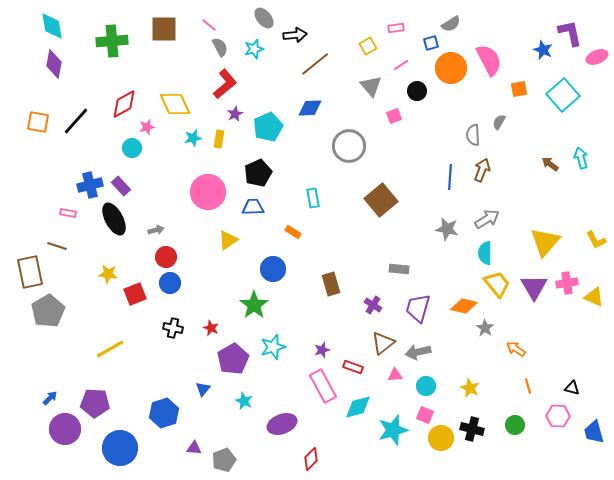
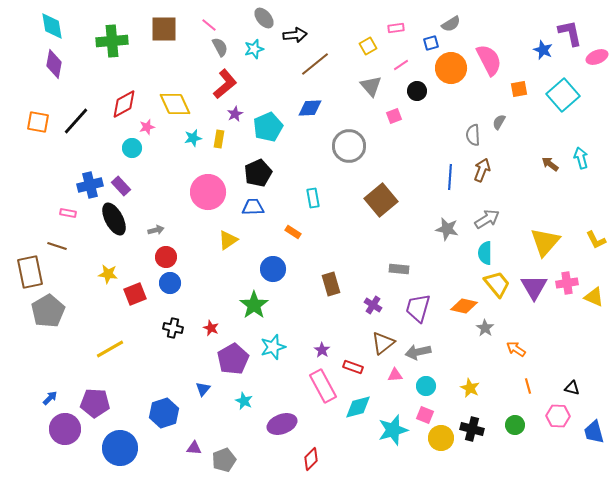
purple star at (322, 350): rotated 21 degrees counterclockwise
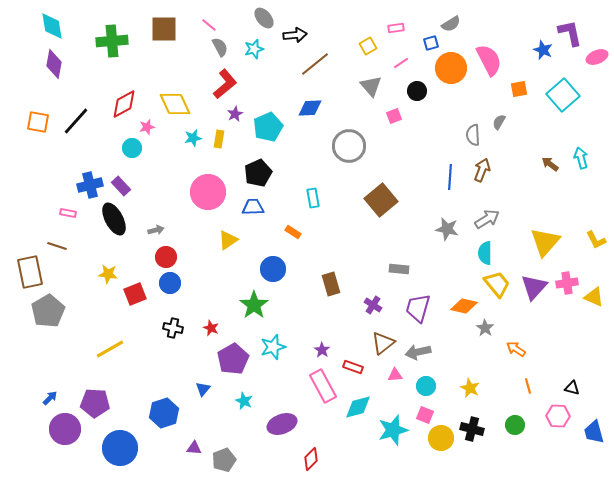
pink line at (401, 65): moved 2 px up
purple triangle at (534, 287): rotated 12 degrees clockwise
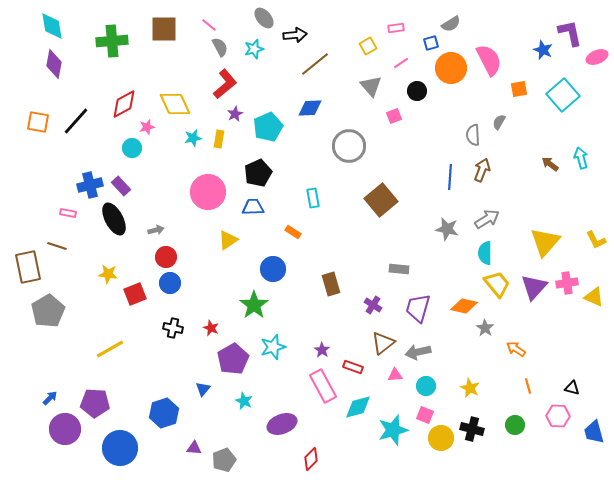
brown rectangle at (30, 272): moved 2 px left, 5 px up
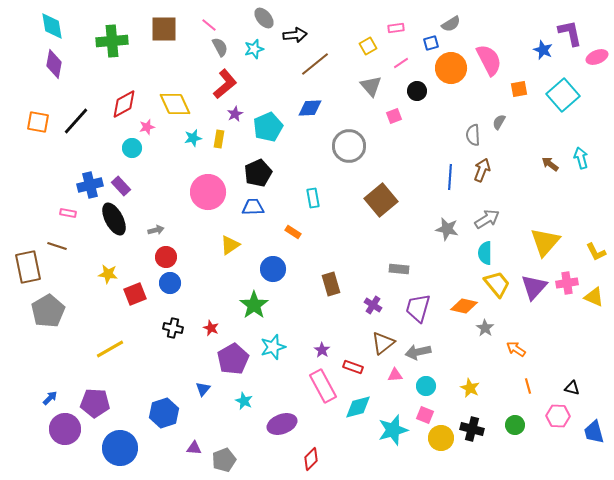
yellow triangle at (228, 240): moved 2 px right, 5 px down
yellow L-shape at (596, 240): moved 12 px down
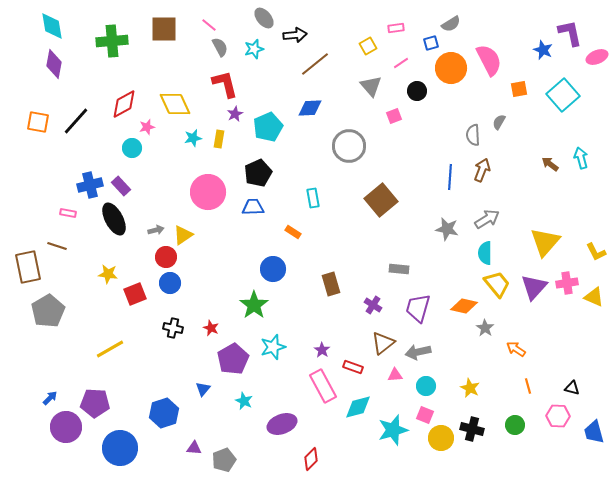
red L-shape at (225, 84): rotated 64 degrees counterclockwise
yellow triangle at (230, 245): moved 47 px left, 10 px up
purple circle at (65, 429): moved 1 px right, 2 px up
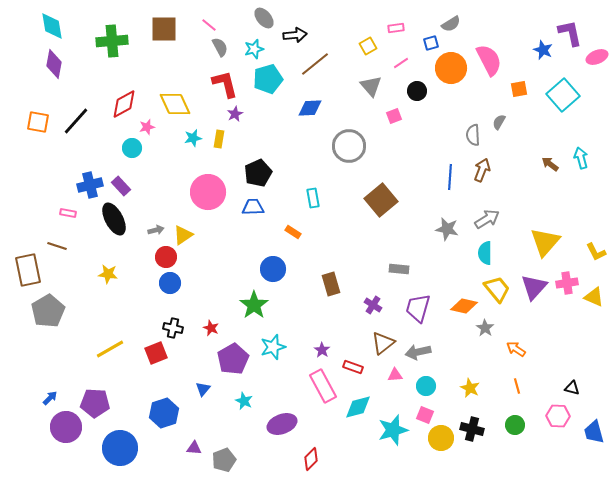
cyan pentagon at (268, 127): moved 48 px up; rotated 8 degrees clockwise
brown rectangle at (28, 267): moved 3 px down
yellow trapezoid at (497, 284): moved 5 px down
red square at (135, 294): moved 21 px right, 59 px down
orange line at (528, 386): moved 11 px left
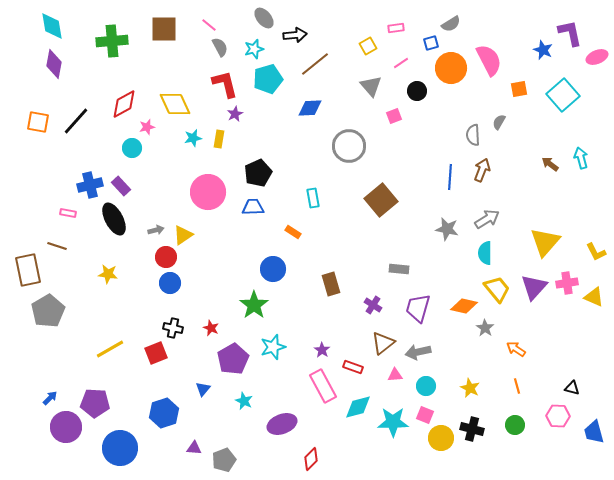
cyan star at (393, 430): moved 8 px up; rotated 16 degrees clockwise
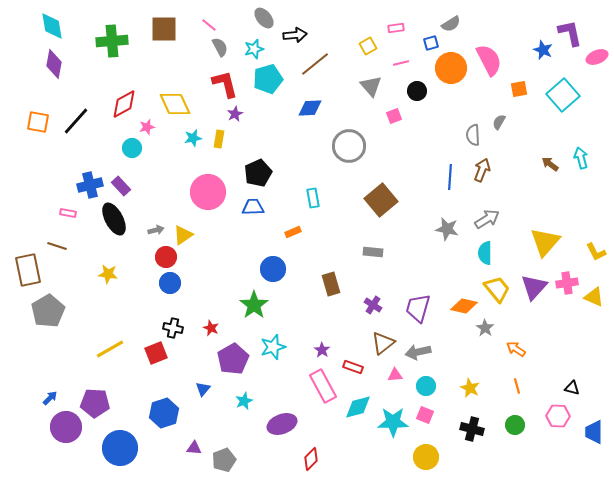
pink line at (401, 63): rotated 21 degrees clockwise
orange rectangle at (293, 232): rotated 56 degrees counterclockwise
gray rectangle at (399, 269): moved 26 px left, 17 px up
cyan star at (244, 401): rotated 24 degrees clockwise
blue trapezoid at (594, 432): rotated 15 degrees clockwise
yellow circle at (441, 438): moved 15 px left, 19 px down
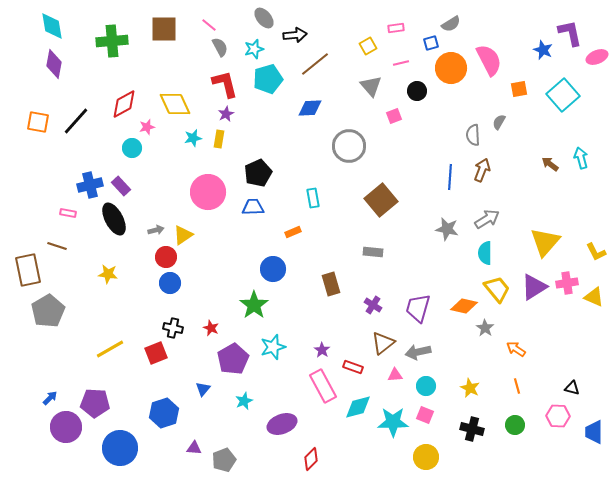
purple star at (235, 114): moved 9 px left
purple triangle at (534, 287): rotated 16 degrees clockwise
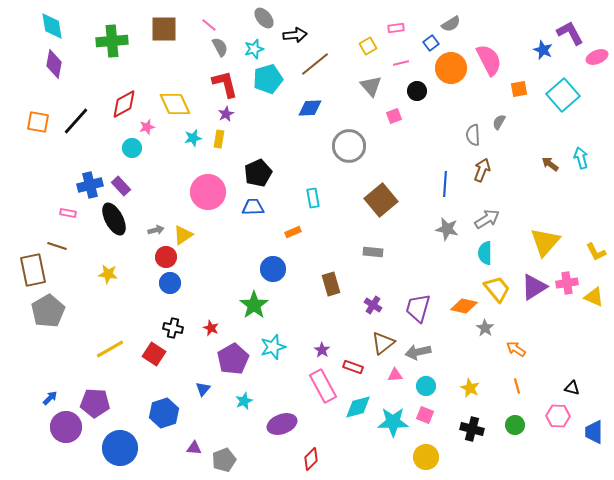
purple L-shape at (570, 33): rotated 16 degrees counterclockwise
blue square at (431, 43): rotated 21 degrees counterclockwise
blue line at (450, 177): moved 5 px left, 7 px down
brown rectangle at (28, 270): moved 5 px right
red square at (156, 353): moved 2 px left, 1 px down; rotated 35 degrees counterclockwise
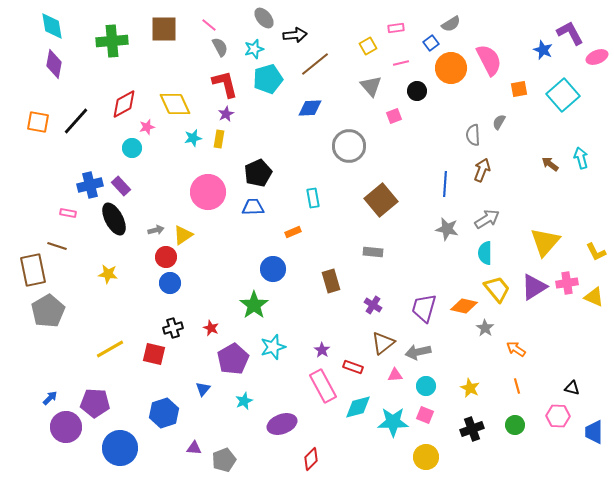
brown rectangle at (331, 284): moved 3 px up
purple trapezoid at (418, 308): moved 6 px right
black cross at (173, 328): rotated 30 degrees counterclockwise
red square at (154, 354): rotated 20 degrees counterclockwise
black cross at (472, 429): rotated 35 degrees counterclockwise
